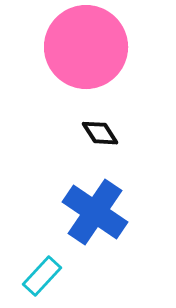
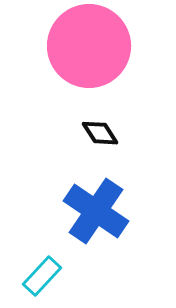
pink circle: moved 3 px right, 1 px up
blue cross: moved 1 px right, 1 px up
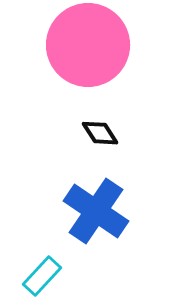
pink circle: moved 1 px left, 1 px up
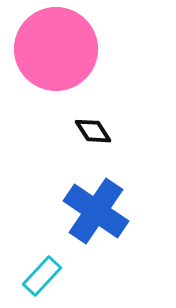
pink circle: moved 32 px left, 4 px down
black diamond: moved 7 px left, 2 px up
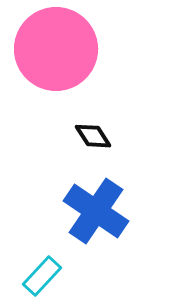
black diamond: moved 5 px down
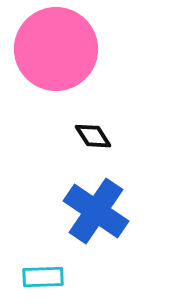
cyan rectangle: moved 1 px right, 1 px down; rotated 45 degrees clockwise
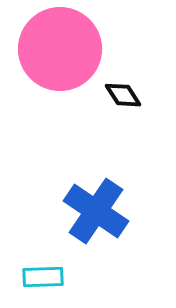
pink circle: moved 4 px right
black diamond: moved 30 px right, 41 px up
